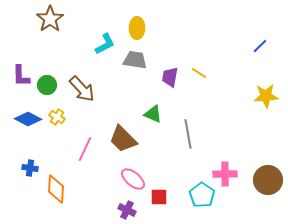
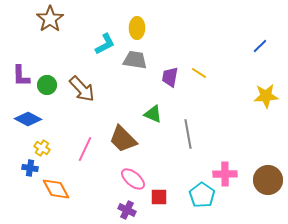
yellow cross: moved 15 px left, 31 px down
orange diamond: rotated 32 degrees counterclockwise
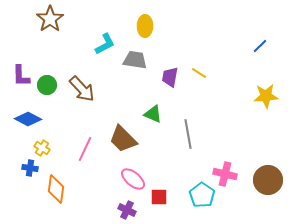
yellow ellipse: moved 8 px right, 2 px up
pink cross: rotated 15 degrees clockwise
orange diamond: rotated 36 degrees clockwise
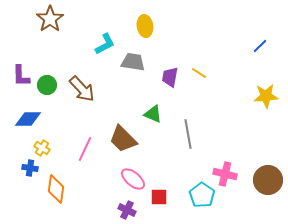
yellow ellipse: rotated 10 degrees counterclockwise
gray trapezoid: moved 2 px left, 2 px down
blue diamond: rotated 28 degrees counterclockwise
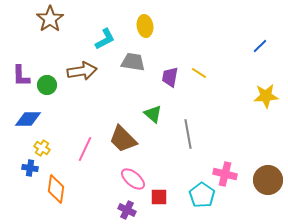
cyan L-shape: moved 5 px up
brown arrow: moved 18 px up; rotated 56 degrees counterclockwise
green triangle: rotated 18 degrees clockwise
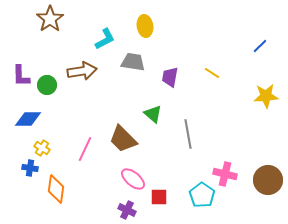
yellow line: moved 13 px right
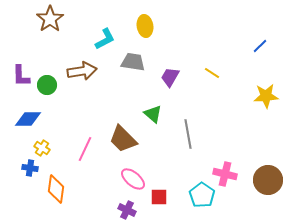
purple trapezoid: rotated 20 degrees clockwise
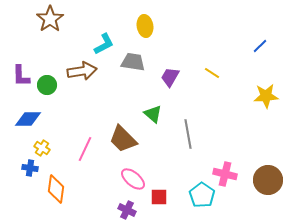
cyan L-shape: moved 1 px left, 5 px down
